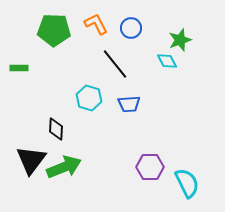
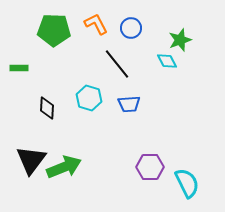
black line: moved 2 px right
black diamond: moved 9 px left, 21 px up
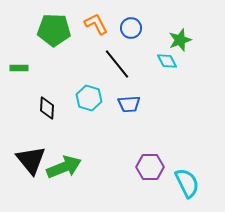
black triangle: rotated 16 degrees counterclockwise
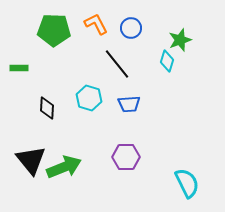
cyan diamond: rotated 45 degrees clockwise
purple hexagon: moved 24 px left, 10 px up
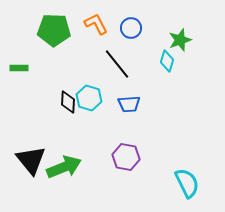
black diamond: moved 21 px right, 6 px up
purple hexagon: rotated 12 degrees clockwise
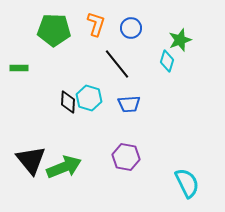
orange L-shape: rotated 45 degrees clockwise
